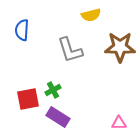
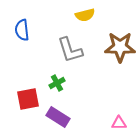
yellow semicircle: moved 6 px left
blue semicircle: rotated 10 degrees counterclockwise
green cross: moved 4 px right, 7 px up
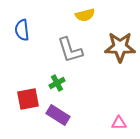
purple rectangle: moved 2 px up
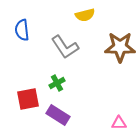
gray L-shape: moved 5 px left, 3 px up; rotated 16 degrees counterclockwise
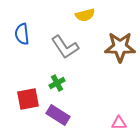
blue semicircle: moved 4 px down
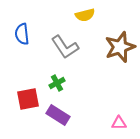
brown star: rotated 20 degrees counterclockwise
